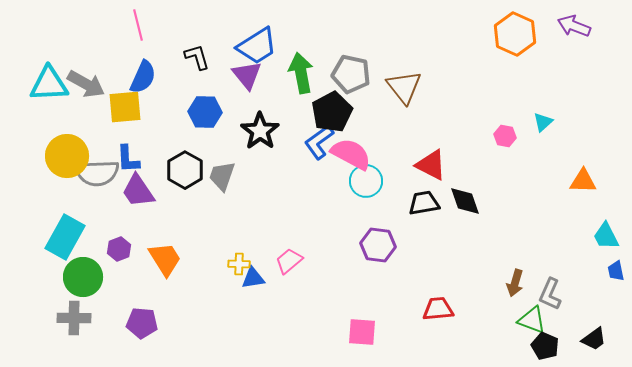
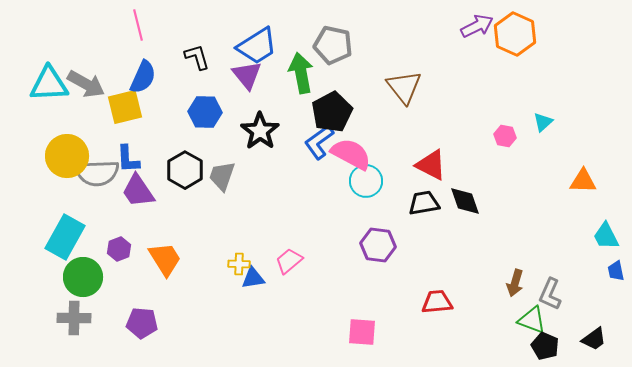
purple arrow at (574, 26): moved 97 px left; rotated 132 degrees clockwise
gray pentagon at (351, 74): moved 18 px left, 29 px up
yellow square at (125, 107): rotated 9 degrees counterclockwise
red trapezoid at (438, 309): moved 1 px left, 7 px up
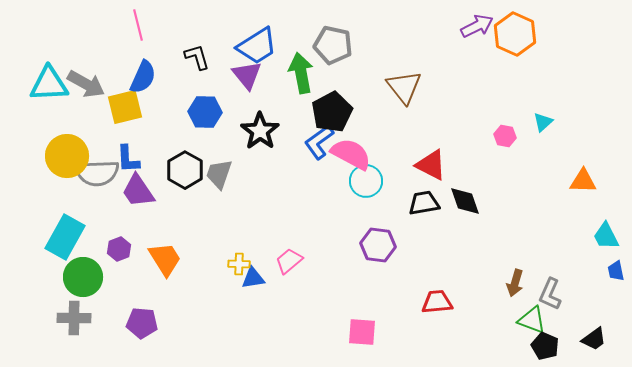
gray trapezoid at (222, 176): moved 3 px left, 2 px up
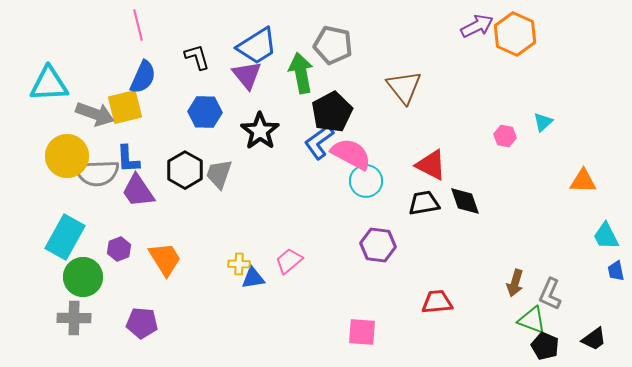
gray arrow at (86, 84): moved 9 px right, 30 px down; rotated 9 degrees counterclockwise
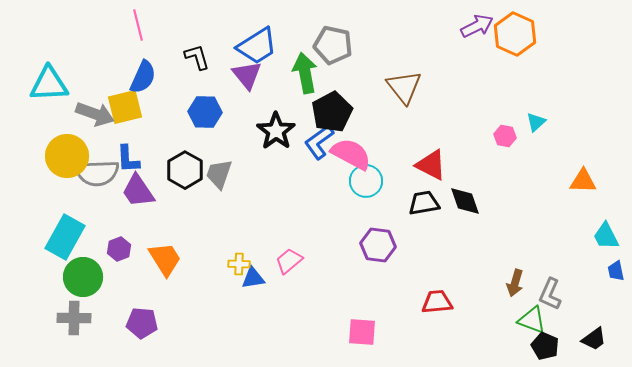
green arrow at (301, 73): moved 4 px right
cyan triangle at (543, 122): moved 7 px left
black star at (260, 131): moved 16 px right
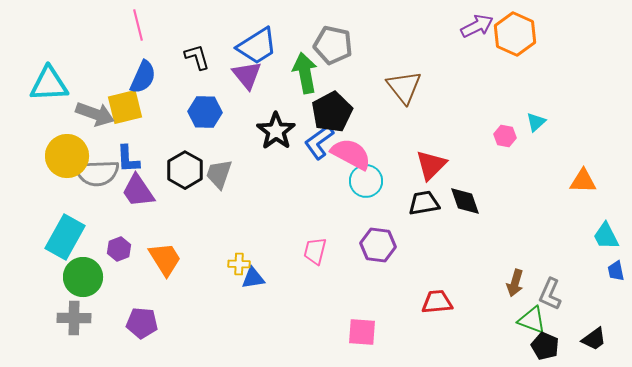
red triangle at (431, 165): rotated 48 degrees clockwise
pink trapezoid at (289, 261): moved 26 px right, 10 px up; rotated 36 degrees counterclockwise
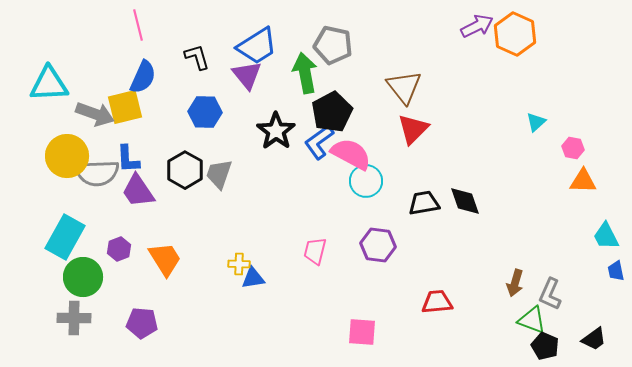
pink hexagon at (505, 136): moved 68 px right, 12 px down
red triangle at (431, 165): moved 18 px left, 36 px up
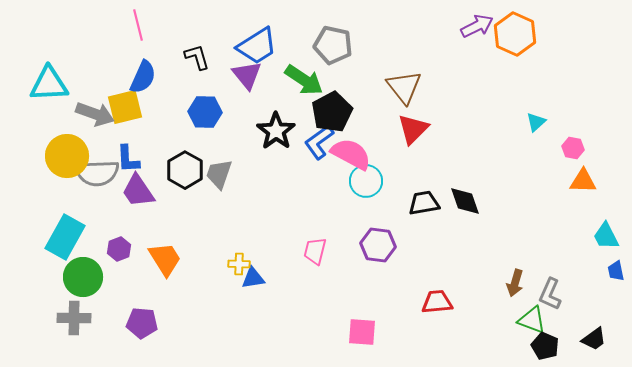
green arrow at (305, 73): moved 1 px left, 7 px down; rotated 135 degrees clockwise
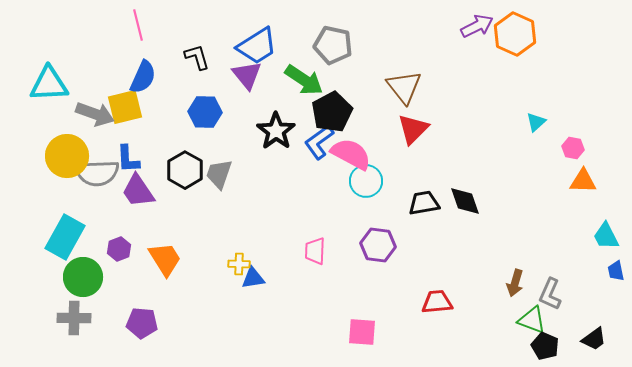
pink trapezoid at (315, 251): rotated 12 degrees counterclockwise
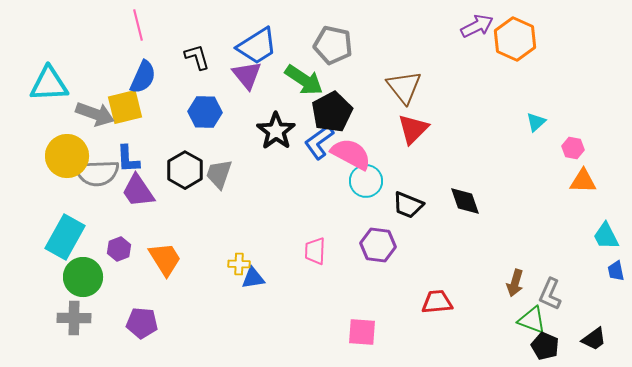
orange hexagon at (515, 34): moved 5 px down
black trapezoid at (424, 203): moved 16 px left, 2 px down; rotated 148 degrees counterclockwise
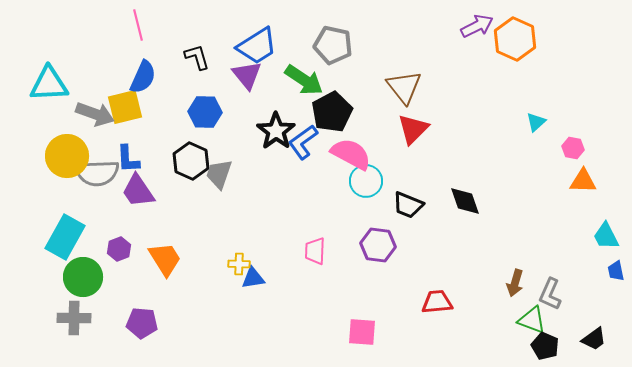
blue L-shape at (319, 142): moved 16 px left
black hexagon at (185, 170): moved 6 px right, 9 px up; rotated 6 degrees counterclockwise
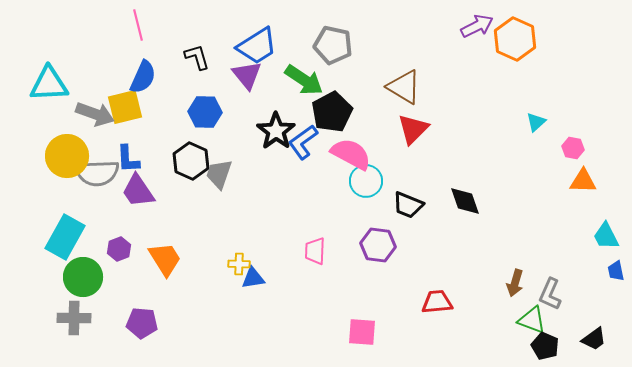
brown triangle at (404, 87): rotated 21 degrees counterclockwise
